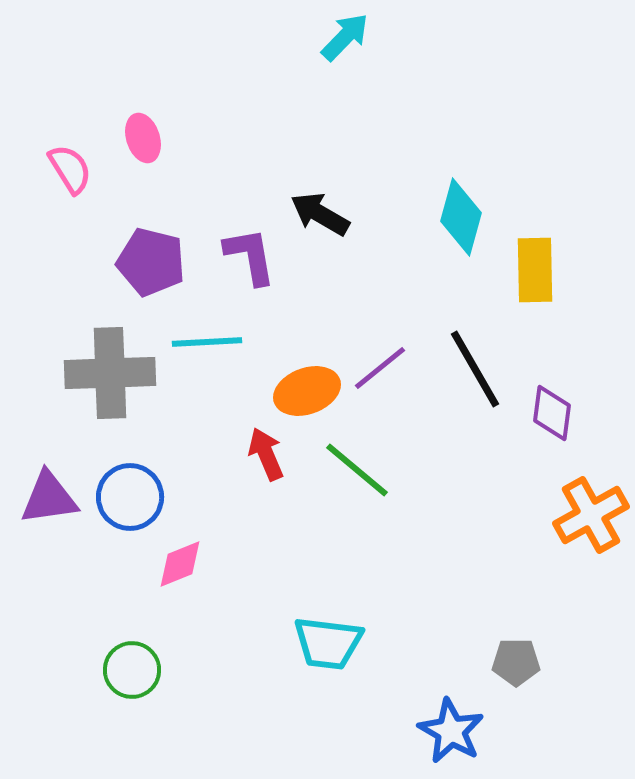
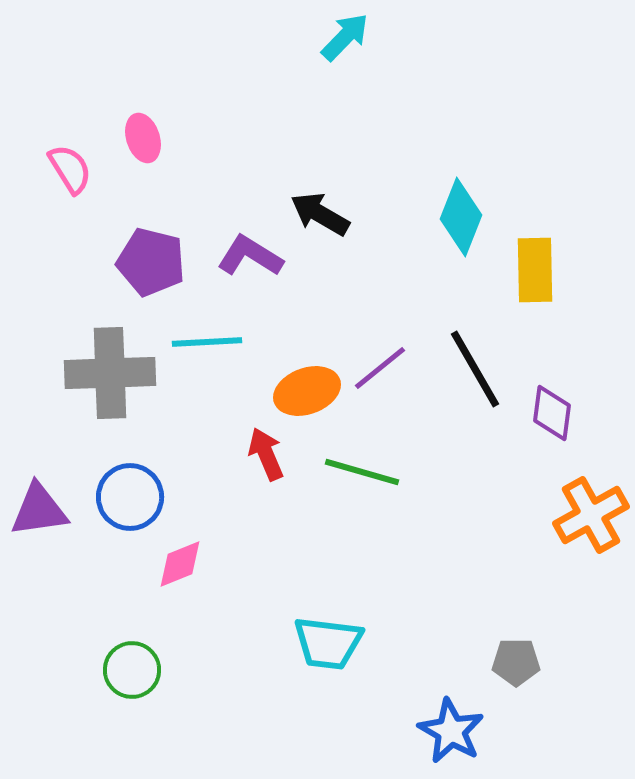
cyan diamond: rotated 6 degrees clockwise
purple L-shape: rotated 48 degrees counterclockwise
green line: moved 5 px right, 2 px down; rotated 24 degrees counterclockwise
purple triangle: moved 10 px left, 12 px down
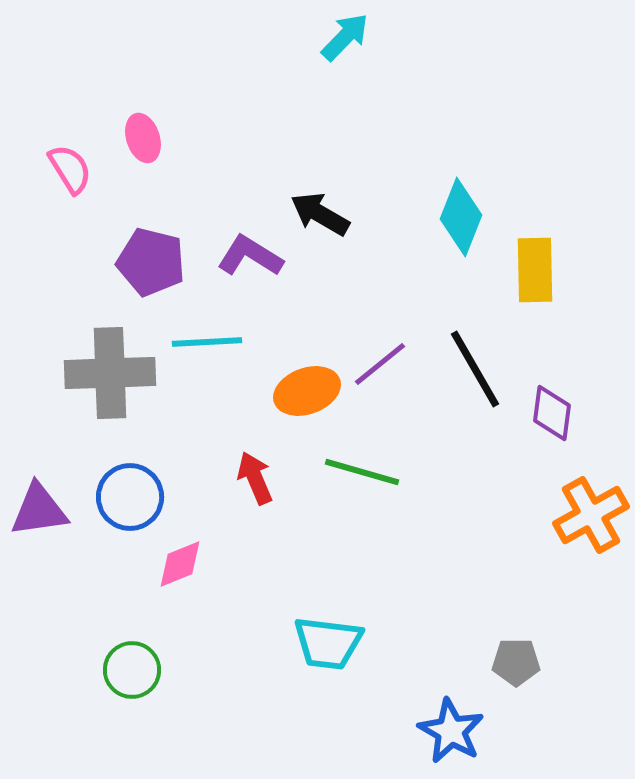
purple line: moved 4 px up
red arrow: moved 11 px left, 24 px down
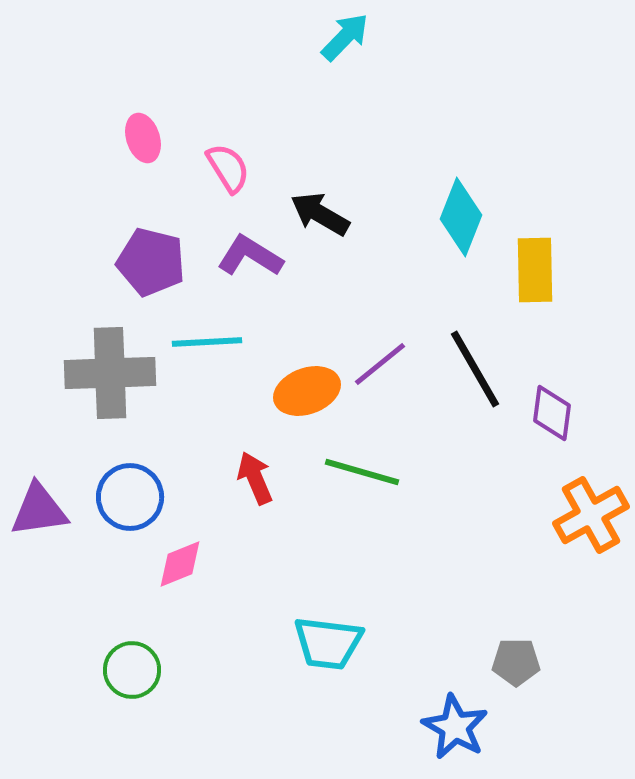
pink semicircle: moved 158 px right, 1 px up
blue star: moved 4 px right, 4 px up
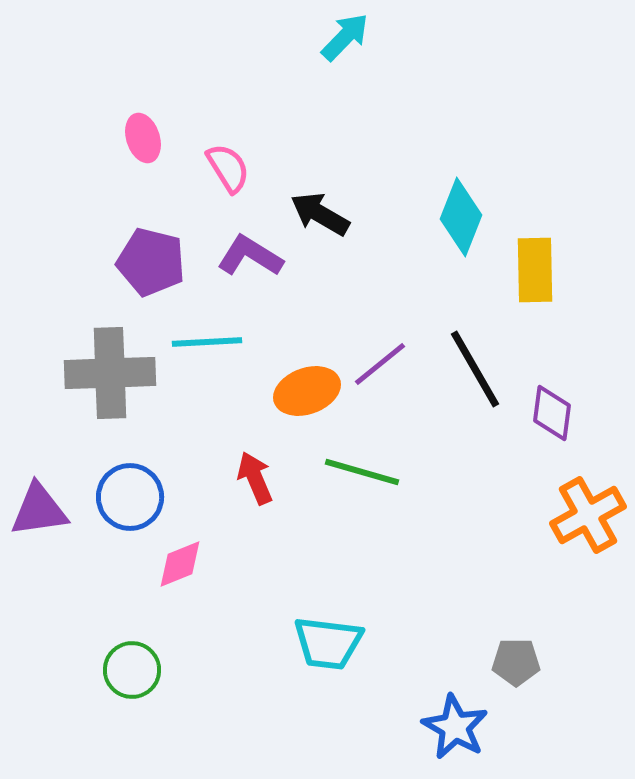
orange cross: moved 3 px left
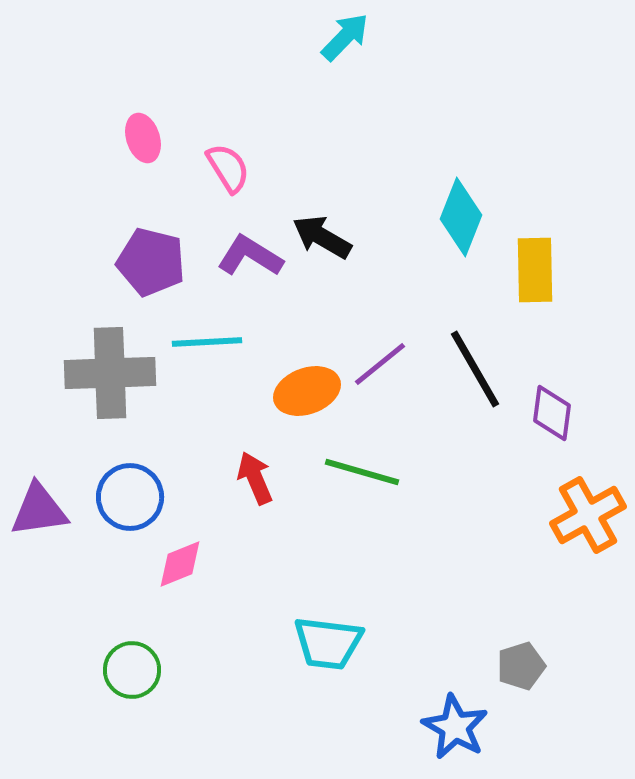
black arrow: moved 2 px right, 23 px down
gray pentagon: moved 5 px right, 4 px down; rotated 18 degrees counterclockwise
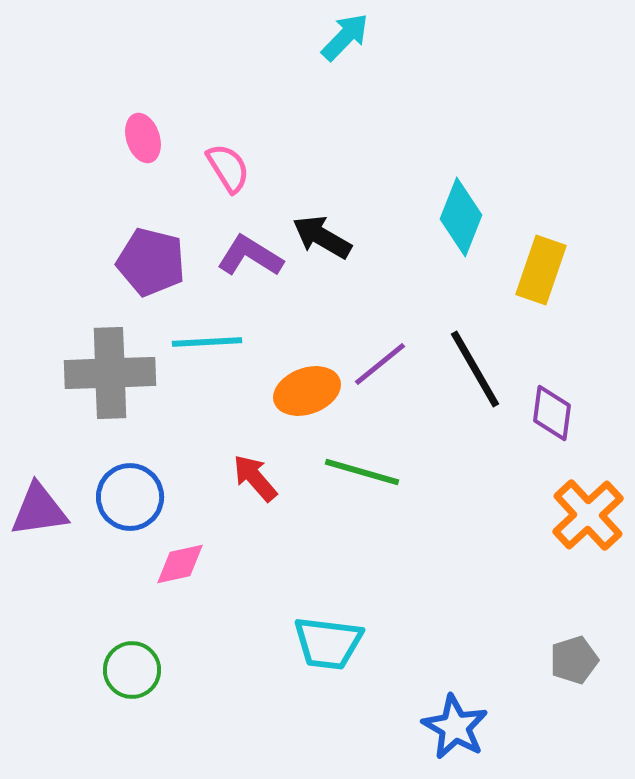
yellow rectangle: moved 6 px right; rotated 20 degrees clockwise
red arrow: rotated 18 degrees counterclockwise
orange cross: rotated 14 degrees counterclockwise
pink diamond: rotated 10 degrees clockwise
gray pentagon: moved 53 px right, 6 px up
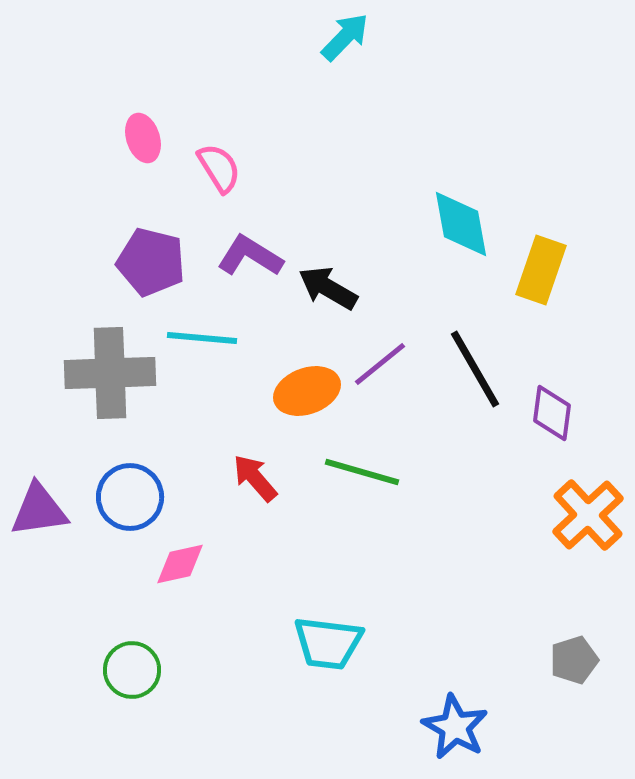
pink semicircle: moved 9 px left
cyan diamond: moved 7 px down; rotated 32 degrees counterclockwise
black arrow: moved 6 px right, 51 px down
cyan line: moved 5 px left, 4 px up; rotated 8 degrees clockwise
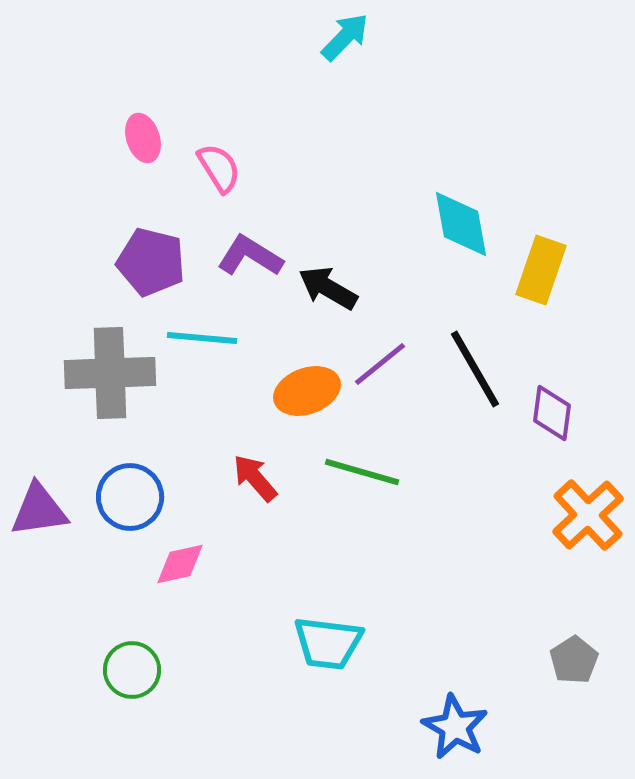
gray pentagon: rotated 15 degrees counterclockwise
